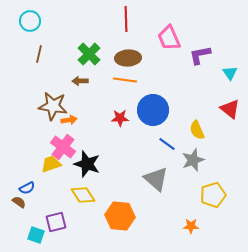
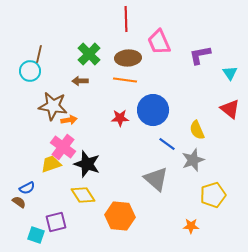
cyan circle: moved 50 px down
pink trapezoid: moved 10 px left, 4 px down
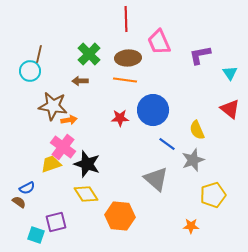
yellow diamond: moved 3 px right, 1 px up
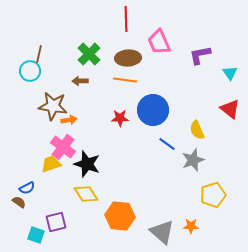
gray triangle: moved 6 px right, 53 px down
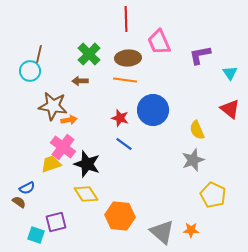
red star: rotated 18 degrees clockwise
blue line: moved 43 px left
yellow pentagon: rotated 30 degrees counterclockwise
orange star: moved 4 px down
